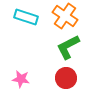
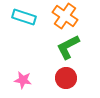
cyan rectangle: moved 2 px left
pink star: moved 2 px right, 1 px down
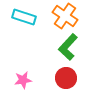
green L-shape: rotated 20 degrees counterclockwise
pink star: rotated 18 degrees counterclockwise
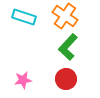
red circle: moved 1 px down
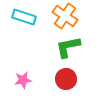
green L-shape: rotated 36 degrees clockwise
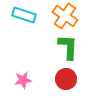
cyan rectangle: moved 2 px up
green L-shape: rotated 104 degrees clockwise
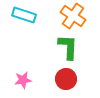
orange cross: moved 8 px right
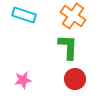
red circle: moved 9 px right
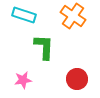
green L-shape: moved 24 px left
red circle: moved 2 px right
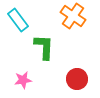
cyan rectangle: moved 6 px left, 5 px down; rotated 35 degrees clockwise
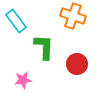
orange cross: rotated 15 degrees counterclockwise
cyan rectangle: moved 2 px left, 1 px down
red circle: moved 15 px up
